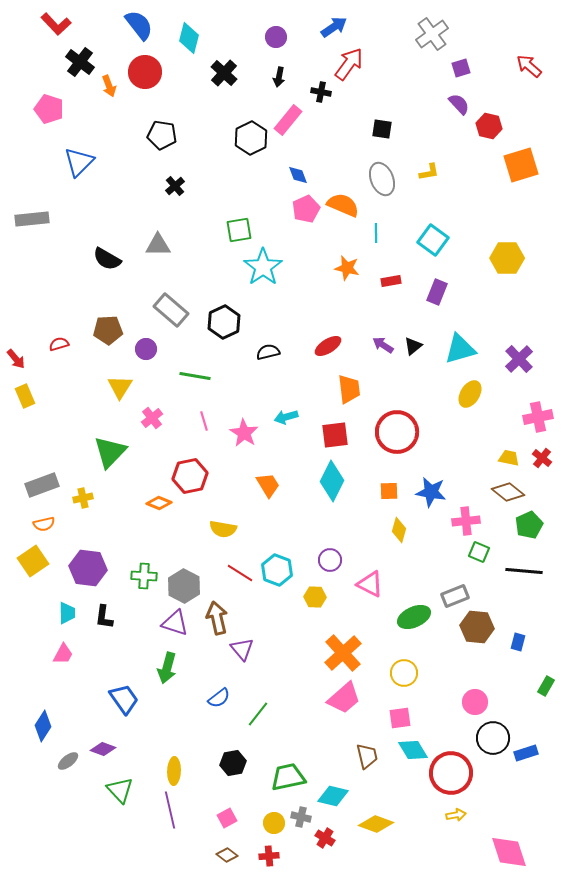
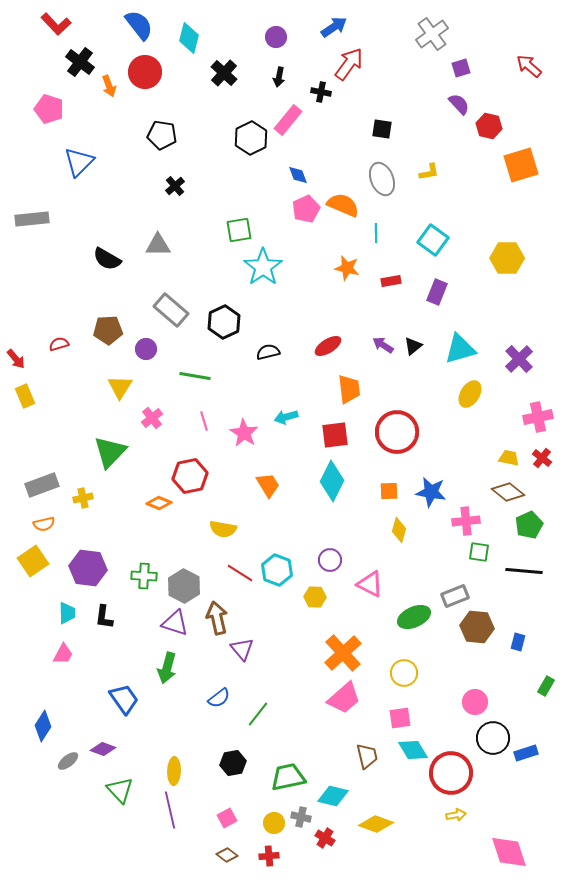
green square at (479, 552): rotated 15 degrees counterclockwise
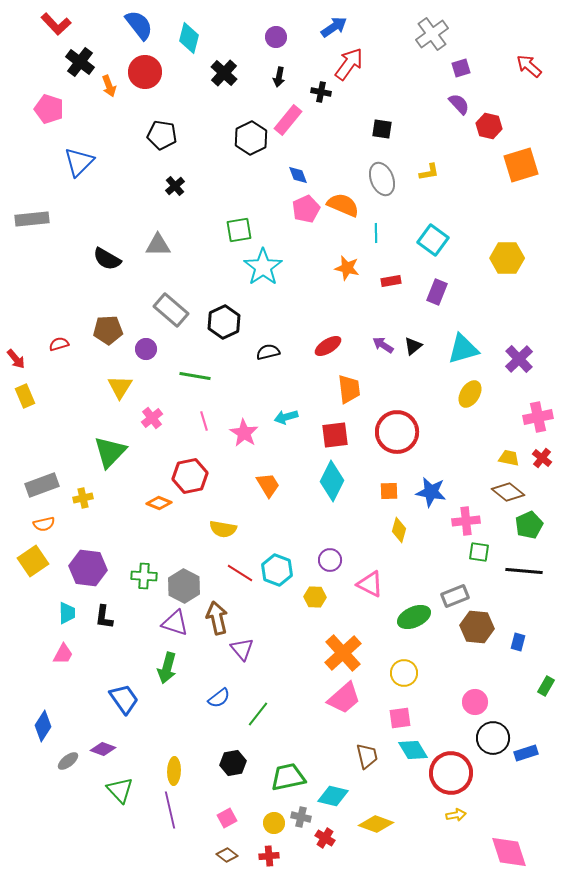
cyan triangle at (460, 349): moved 3 px right
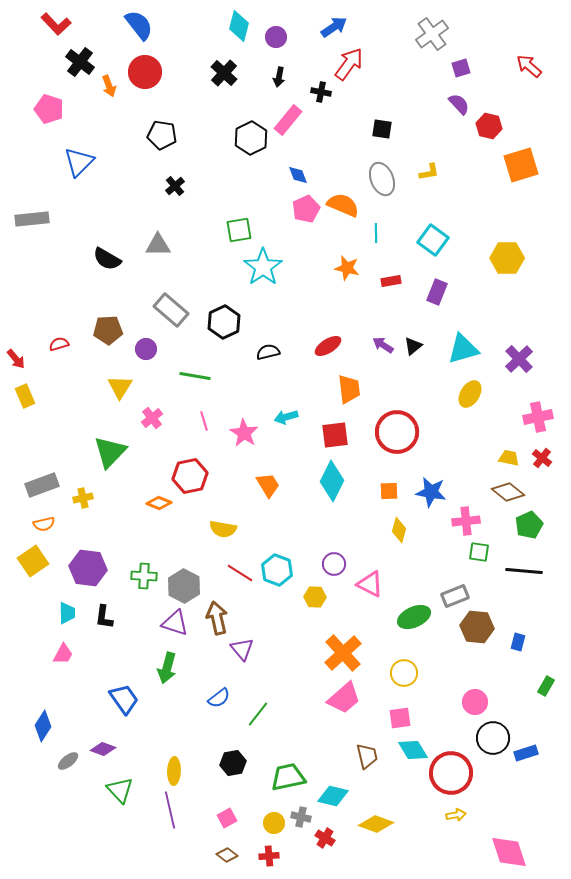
cyan diamond at (189, 38): moved 50 px right, 12 px up
purple circle at (330, 560): moved 4 px right, 4 px down
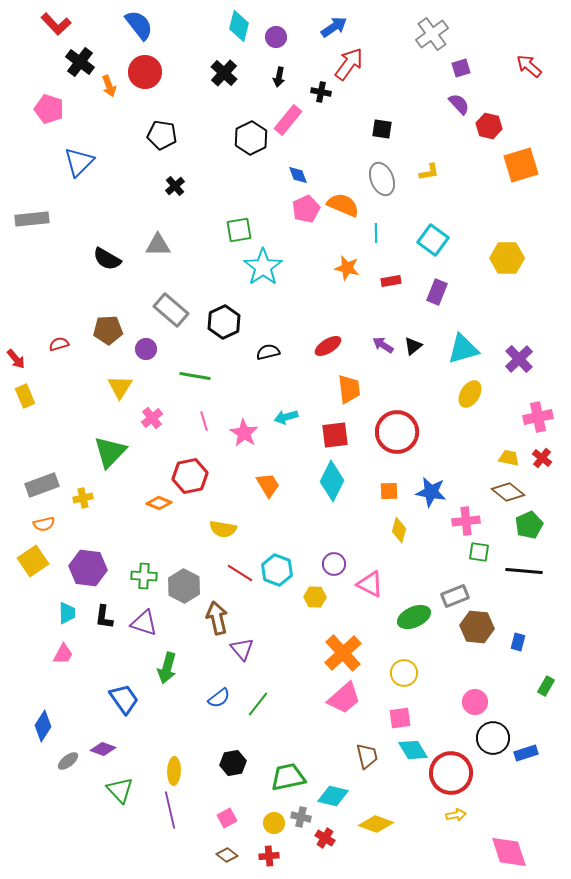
purple triangle at (175, 623): moved 31 px left
green line at (258, 714): moved 10 px up
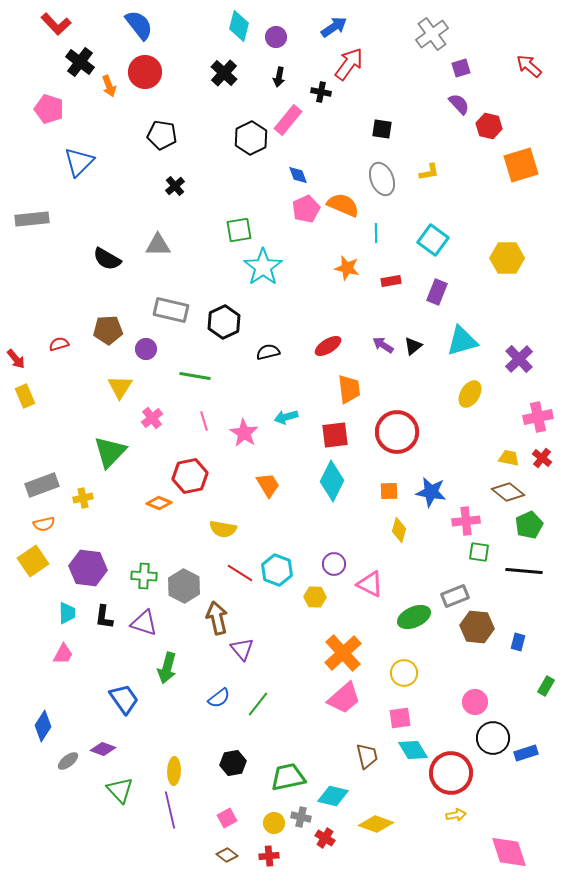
gray rectangle at (171, 310): rotated 28 degrees counterclockwise
cyan triangle at (463, 349): moved 1 px left, 8 px up
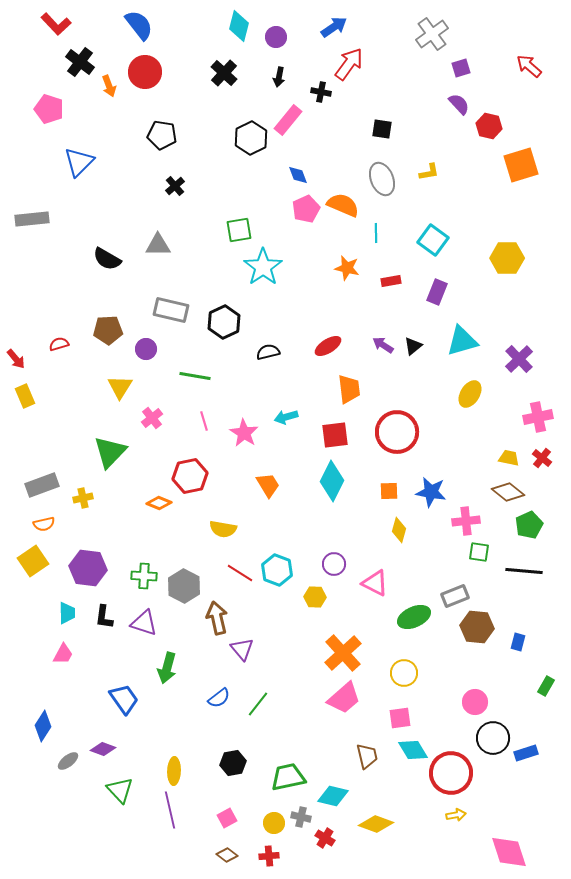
pink triangle at (370, 584): moved 5 px right, 1 px up
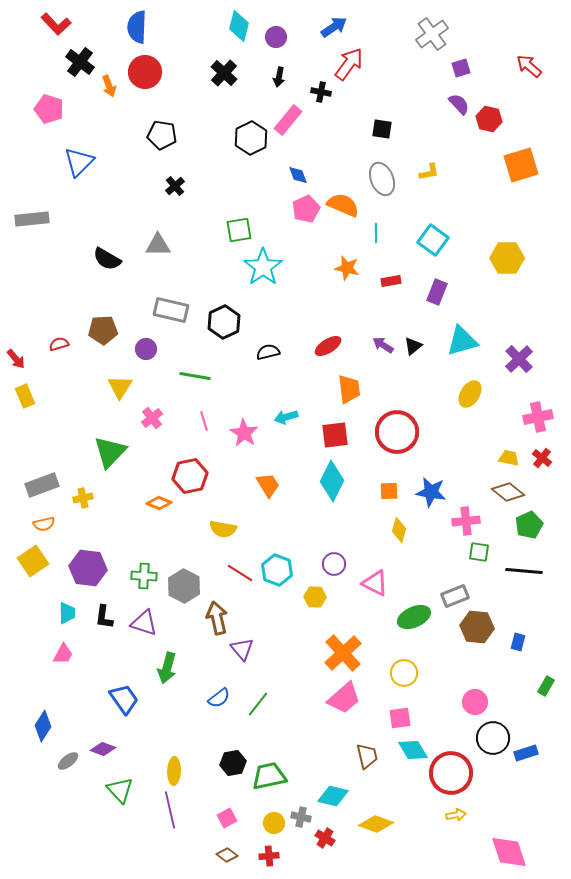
blue semicircle at (139, 25): moved 2 px left, 2 px down; rotated 140 degrees counterclockwise
red hexagon at (489, 126): moved 7 px up
brown pentagon at (108, 330): moved 5 px left
green trapezoid at (288, 777): moved 19 px left, 1 px up
